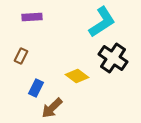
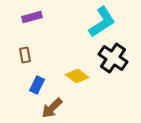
purple rectangle: rotated 12 degrees counterclockwise
brown rectangle: moved 4 px right, 1 px up; rotated 35 degrees counterclockwise
blue rectangle: moved 1 px right, 3 px up
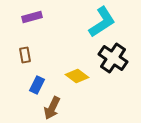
brown arrow: rotated 20 degrees counterclockwise
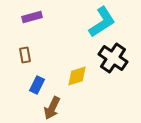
yellow diamond: rotated 55 degrees counterclockwise
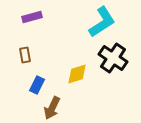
yellow diamond: moved 2 px up
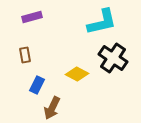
cyan L-shape: rotated 20 degrees clockwise
yellow diamond: rotated 45 degrees clockwise
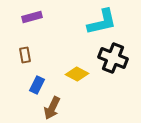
black cross: rotated 12 degrees counterclockwise
